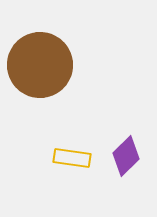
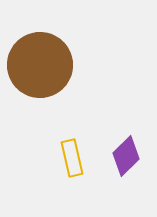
yellow rectangle: rotated 69 degrees clockwise
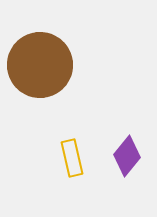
purple diamond: moved 1 px right; rotated 6 degrees counterclockwise
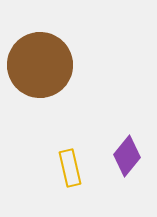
yellow rectangle: moved 2 px left, 10 px down
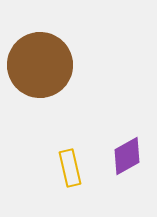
purple diamond: rotated 21 degrees clockwise
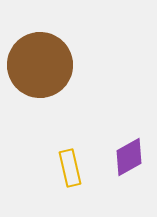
purple diamond: moved 2 px right, 1 px down
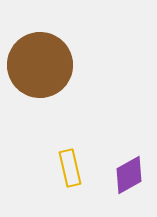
purple diamond: moved 18 px down
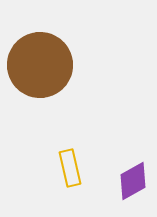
purple diamond: moved 4 px right, 6 px down
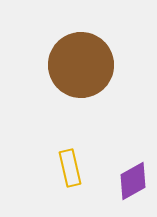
brown circle: moved 41 px right
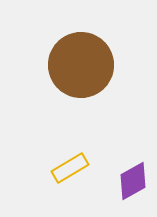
yellow rectangle: rotated 72 degrees clockwise
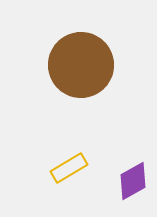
yellow rectangle: moved 1 px left
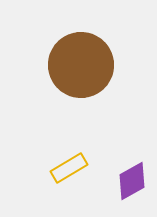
purple diamond: moved 1 px left
